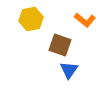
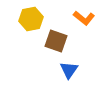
orange L-shape: moved 1 px left, 2 px up
brown square: moved 4 px left, 4 px up
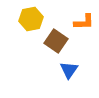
orange L-shape: moved 4 px down; rotated 40 degrees counterclockwise
brown square: rotated 15 degrees clockwise
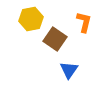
orange L-shape: rotated 75 degrees counterclockwise
brown square: moved 1 px left, 2 px up
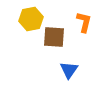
brown square: moved 1 px left, 2 px up; rotated 30 degrees counterclockwise
